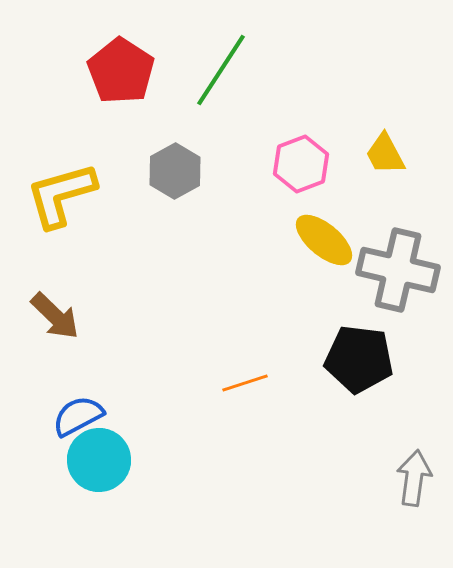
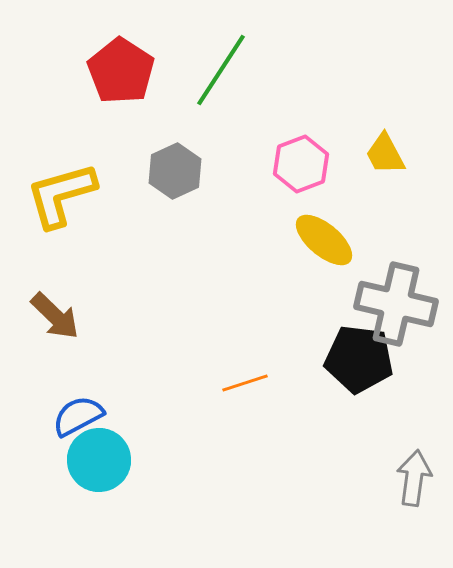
gray hexagon: rotated 4 degrees clockwise
gray cross: moved 2 px left, 34 px down
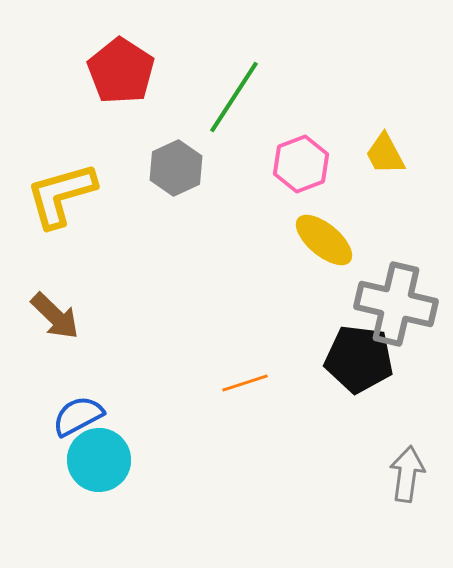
green line: moved 13 px right, 27 px down
gray hexagon: moved 1 px right, 3 px up
gray arrow: moved 7 px left, 4 px up
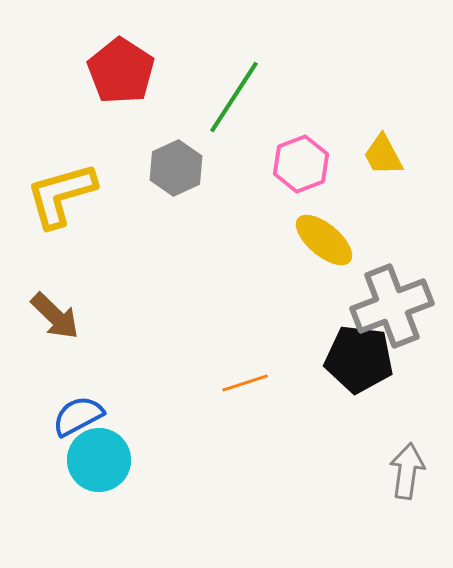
yellow trapezoid: moved 2 px left, 1 px down
gray cross: moved 4 px left, 2 px down; rotated 34 degrees counterclockwise
gray arrow: moved 3 px up
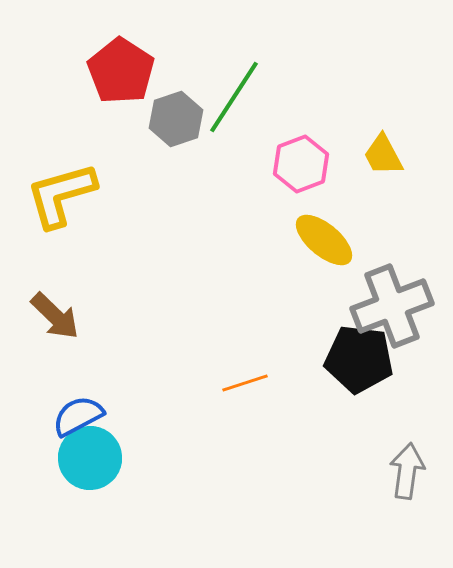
gray hexagon: moved 49 px up; rotated 6 degrees clockwise
cyan circle: moved 9 px left, 2 px up
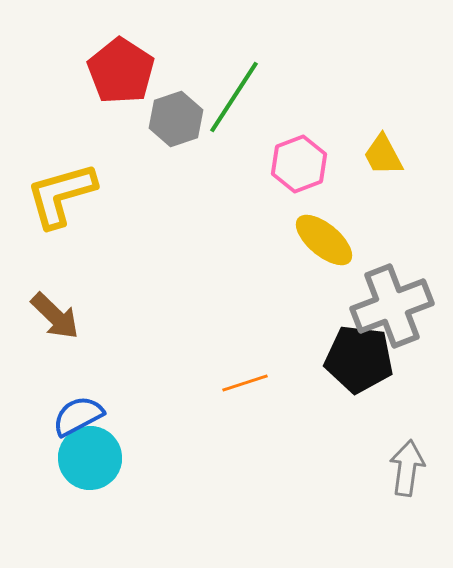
pink hexagon: moved 2 px left
gray arrow: moved 3 px up
